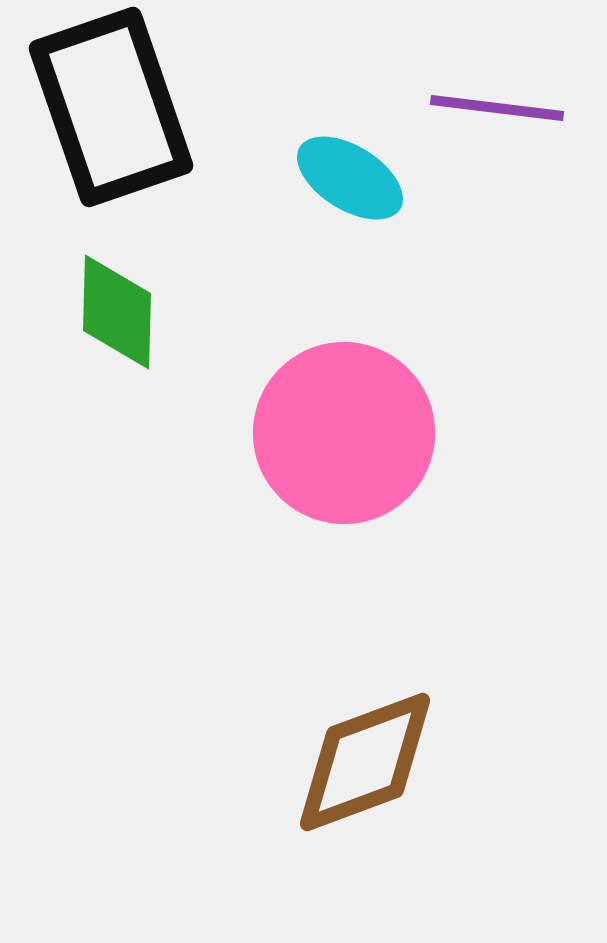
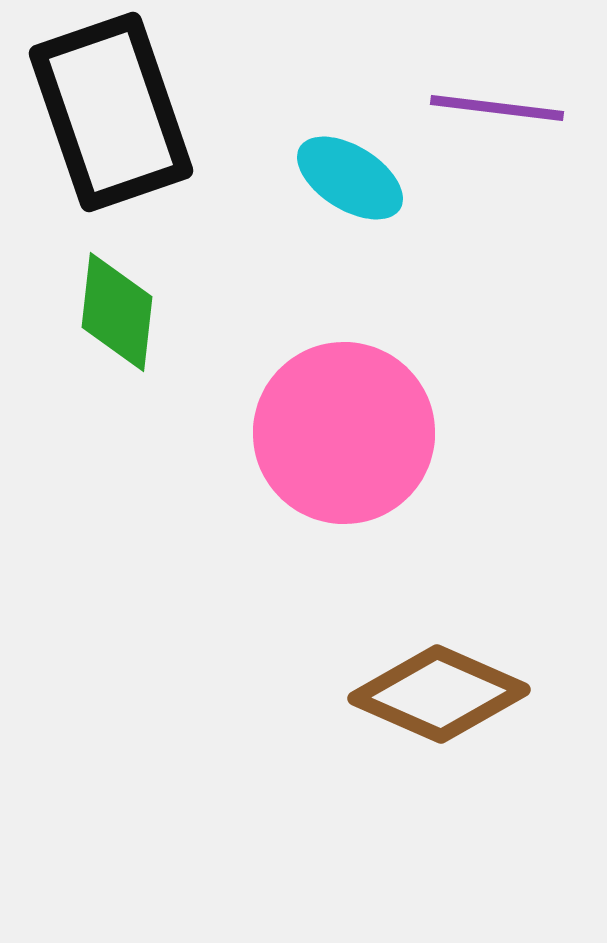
black rectangle: moved 5 px down
green diamond: rotated 5 degrees clockwise
brown diamond: moved 74 px right, 68 px up; rotated 44 degrees clockwise
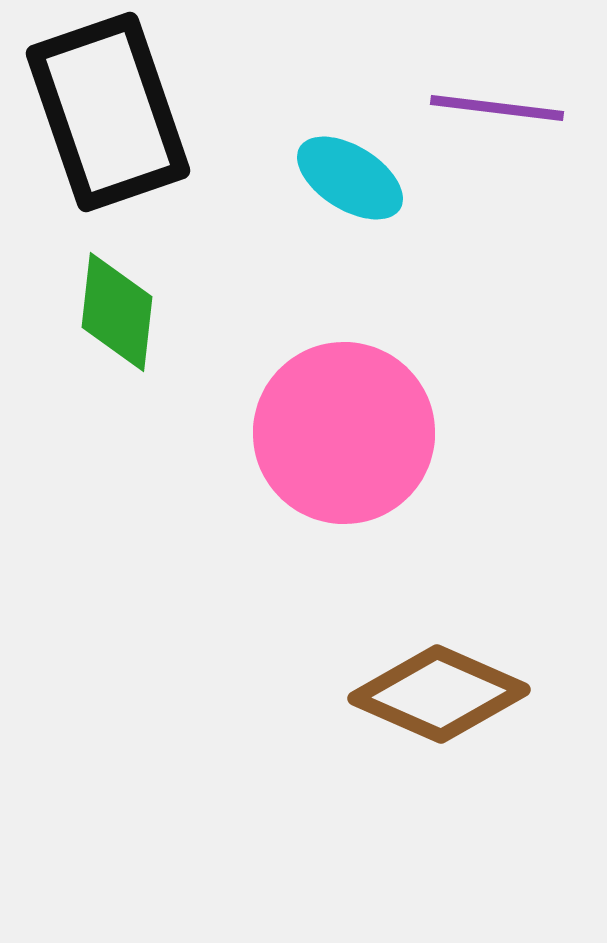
black rectangle: moved 3 px left
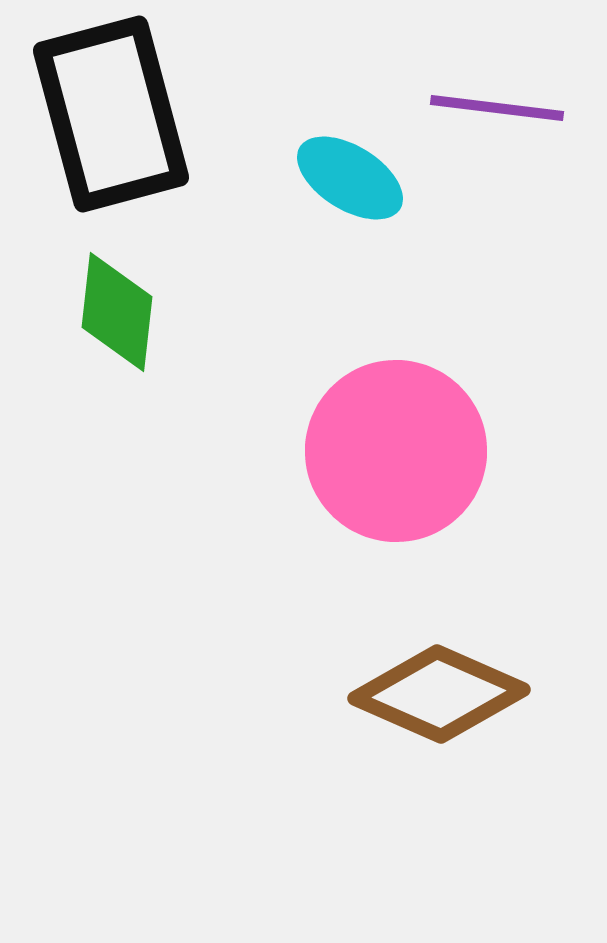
black rectangle: moved 3 px right, 2 px down; rotated 4 degrees clockwise
pink circle: moved 52 px right, 18 px down
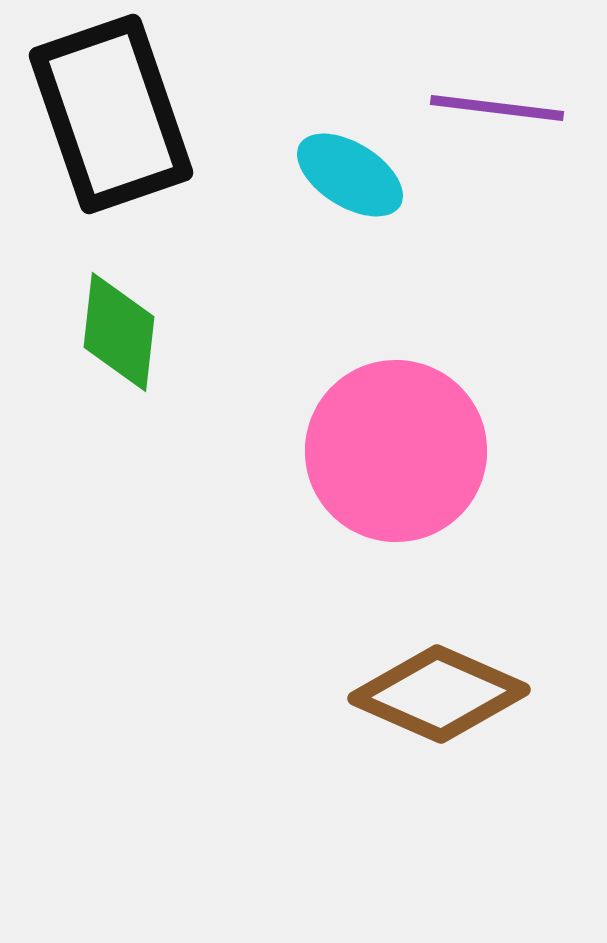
black rectangle: rotated 4 degrees counterclockwise
cyan ellipse: moved 3 px up
green diamond: moved 2 px right, 20 px down
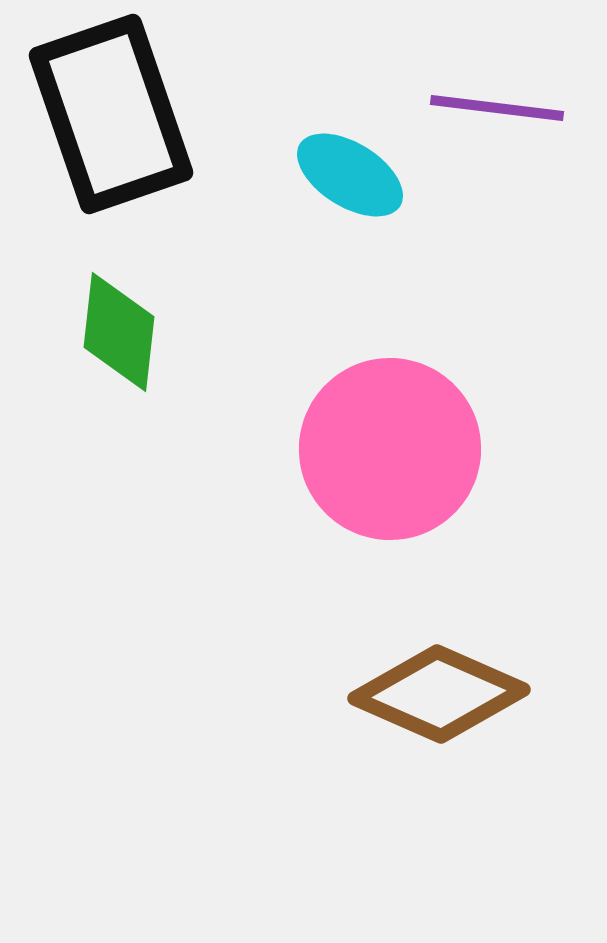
pink circle: moved 6 px left, 2 px up
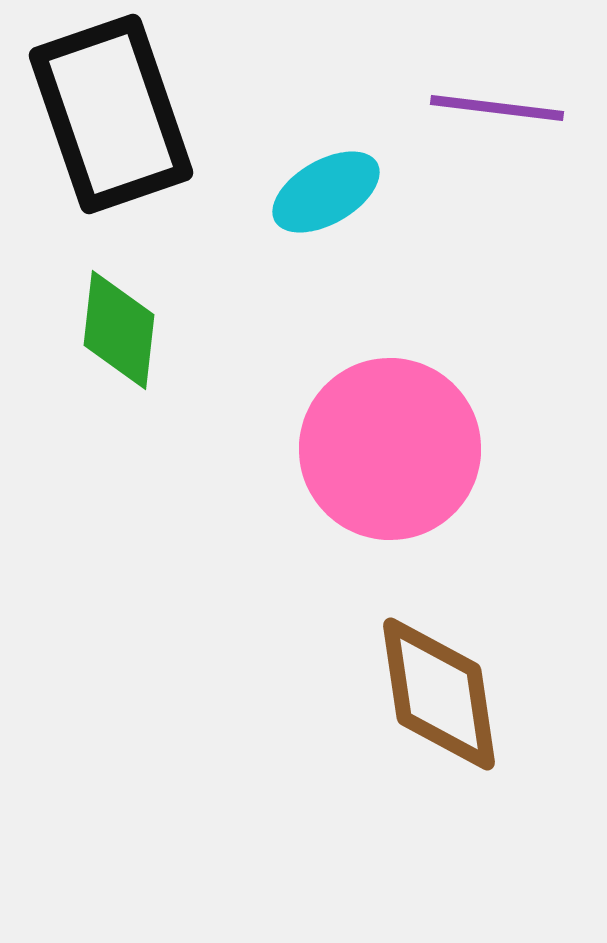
cyan ellipse: moved 24 px left, 17 px down; rotated 62 degrees counterclockwise
green diamond: moved 2 px up
brown diamond: rotated 58 degrees clockwise
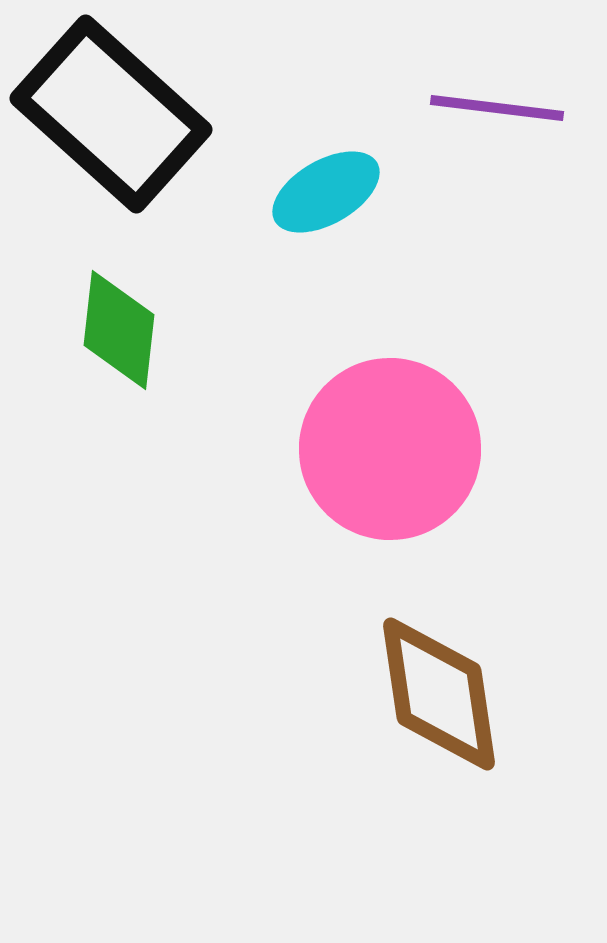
black rectangle: rotated 29 degrees counterclockwise
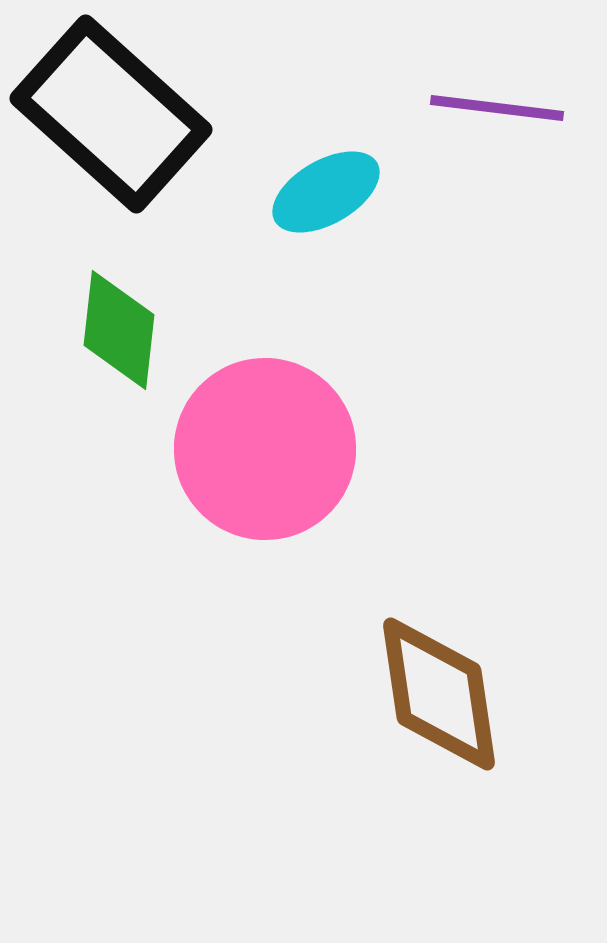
pink circle: moved 125 px left
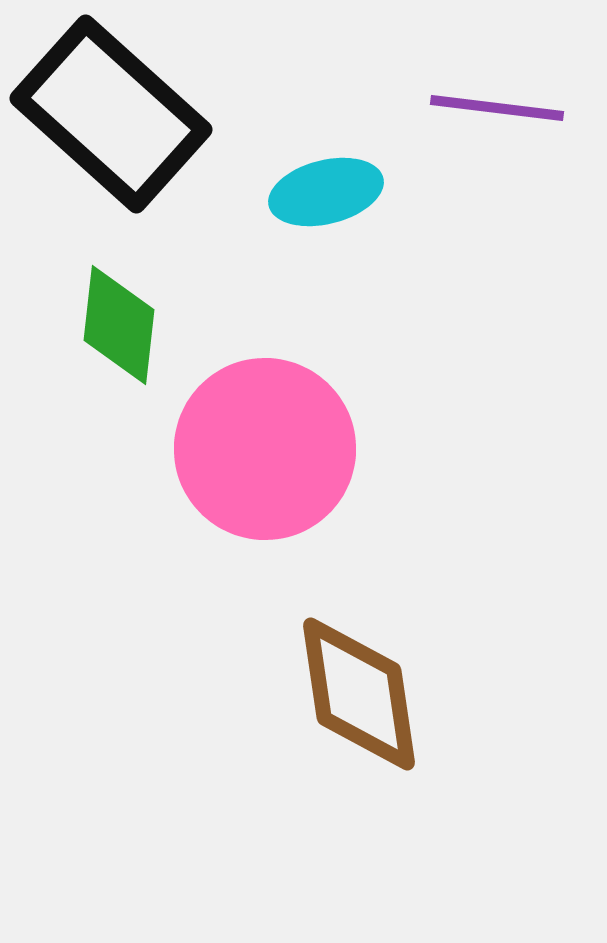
cyan ellipse: rotated 16 degrees clockwise
green diamond: moved 5 px up
brown diamond: moved 80 px left
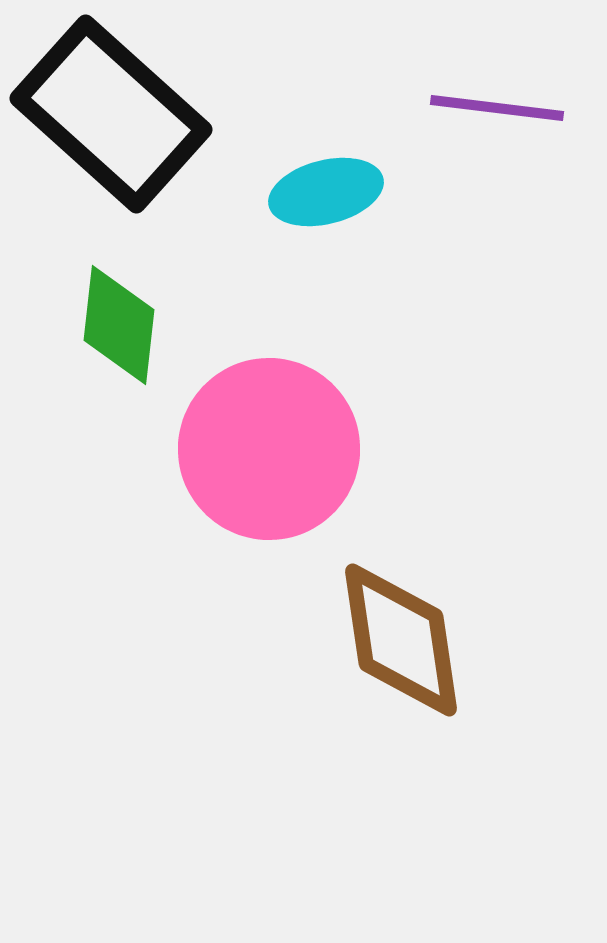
pink circle: moved 4 px right
brown diamond: moved 42 px right, 54 px up
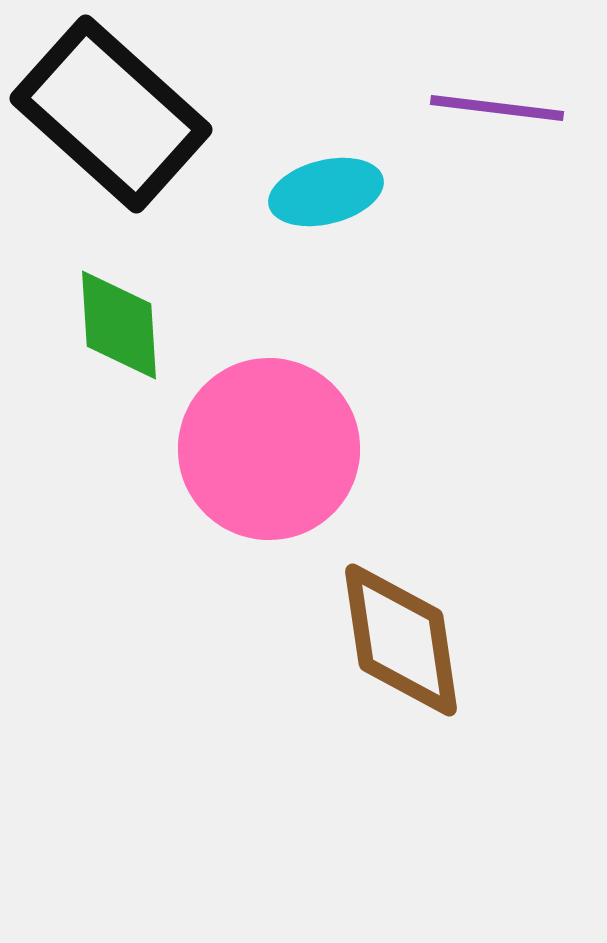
green diamond: rotated 10 degrees counterclockwise
